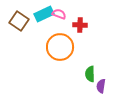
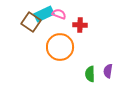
brown square: moved 12 px right, 1 px down
purple semicircle: moved 7 px right, 15 px up
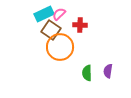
pink semicircle: rotated 64 degrees counterclockwise
brown square: moved 20 px right, 8 px down
green semicircle: moved 3 px left, 1 px up
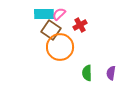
cyan rectangle: rotated 24 degrees clockwise
red cross: rotated 32 degrees counterclockwise
purple semicircle: moved 3 px right, 2 px down
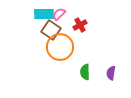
green semicircle: moved 2 px left, 1 px up
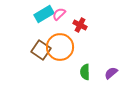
cyan rectangle: rotated 30 degrees counterclockwise
red cross: rotated 32 degrees counterclockwise
brown square: moved 10 px left, 20 px down
purple semicircle: rotated 40 degrees clockwise
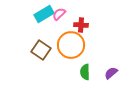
red cross: moved 1 px right; rotated 24 degrees counterclockwise
orange circle: moved 11 px right, 2 px up
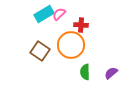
brown square: moved 1 px left, 1 px down
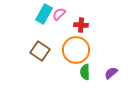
cyan rectangle: rotated 30 degrees counterclockwise
orange circle: moved 5 px right, 5 px down
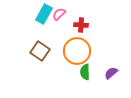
orange circle: moved 1 px right, 1 px down
